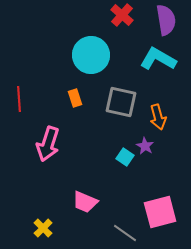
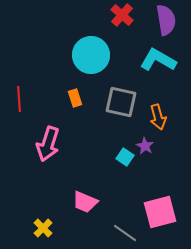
cyan L-shape: moved 1 px down
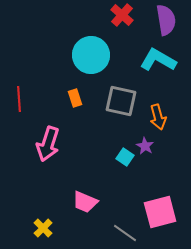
gray square: moved 1 px up
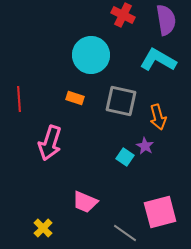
red cross: moved 1 px right; rotated 15 degrees counterclockwise
orange rectangle: rotated 54 degrees counterclockwise
pink arrow: moved 2 px right, 1 px up
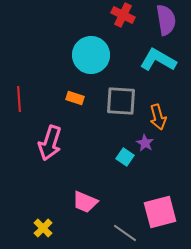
gray square: rotated 8 degrees counterclockwise
purple star: moved 3 px up
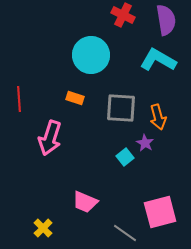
gray square: moved 7 px down
pink arrow: moved 5 px up
cyan square: rotated 18 degrees clockwise
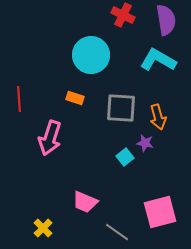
purple star: rotated 18 degrees counterclockwise
gray line: moved 8 px left, 1 px up
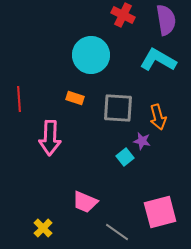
gray square: moved 3 px left
pink arrow: rotated 16 degrees counterclockwise
purple star: moved 3 px left, 2 px up
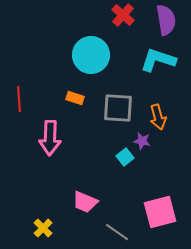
red cross: rotated 15 degrees clockwise
cyan L-shape: rotated 12 degrees counterclockwise
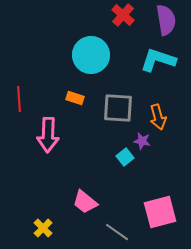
pink arrow: moved 2 px left, 3 px up
pink trapezoid: rotated 16 degrees clockwise
